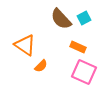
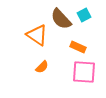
cyan square: moved 3 px up
orange triangle: moved 12 px right, 10 px up
orange semicircle: moved 1 px right, 1 px down
pink square: rotated 20 degrees counterclockwise
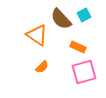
pink square: rotated 20 degrees counterclockwise
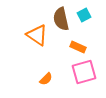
brown semicircle: rotated 30 degrees clockwise
orange semicircle: moved 4 px right, 12 px down
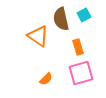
orange triangle: moved 1 px right, 1 px down
orange rectangle: rotated 49 degrees clockwise
pink square: moved 3 px left, 1 px down
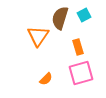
brown semicircle: moved 1 px left, 1 px up; rotated 30 degrees clockwise
orange triangle: rotated 30 degrees clockwise
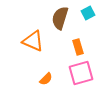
cyan square: moved 4 px right, 2 px up
orange triangle: moved 5 px left, 5 px down; rotated 40 degrees counterclockwise
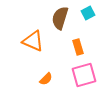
pink square: moved 3 px right, 2 px down
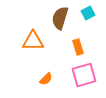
orange triangle: rotated 25 degrees counterclockwise
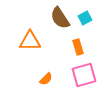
cyan square: moved 3 px left, 5 px down
brown semicircle: rotated 50 degrees counterclockwise
orange triangle: moved 3 px left
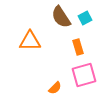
brown semicircle: moved 1 px right, 1 px up
orange semicircle: moved 9 px right, 9 px down
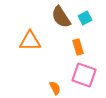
pink square: rotated 35 degrees clockwise
orange semicircle: rotated 72 degrees counterclockwise
